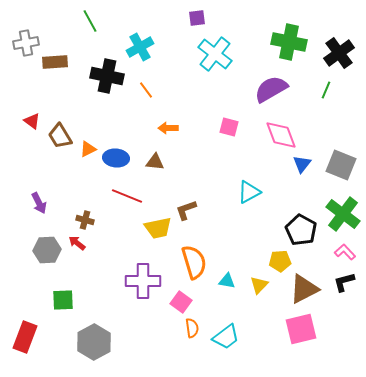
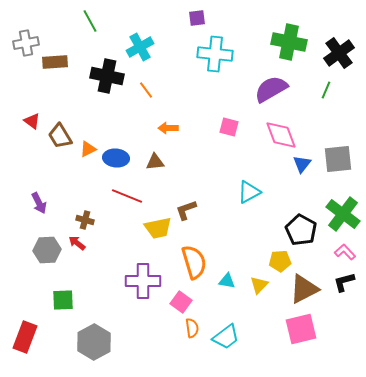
cyan cross at (215, 54): rotated 32 degrees counterclockwise
brown triangle at (155, 162): rotated 12 degrees counterclockwise
gray square at (341, 165): moved 3 px left, 6 px up; rotated 28 degrees counterclockwise
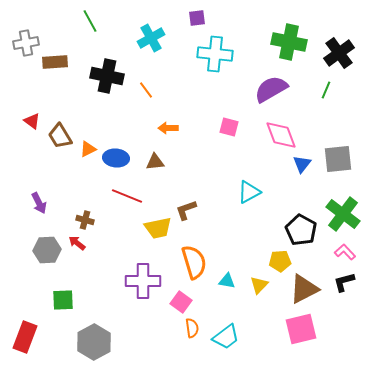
cyan cross at (140, 47): moved 11 px right, 9 px up
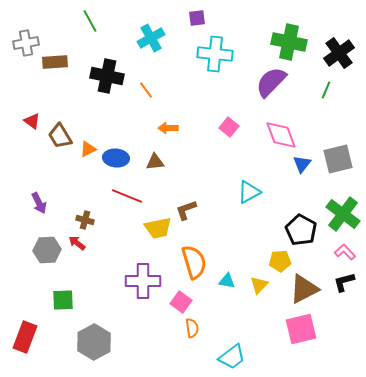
purple semicircle at (271, 89): moved 7 px up; rotated 16 degrees counterclockwise
pink square at (229, 127): rotated 24 degrees clockwise
gray square at (338, 159): rotated 8 degrees counterclockwise
cyan trapezoid at (226, 337): moved 6 px right, 20 px down
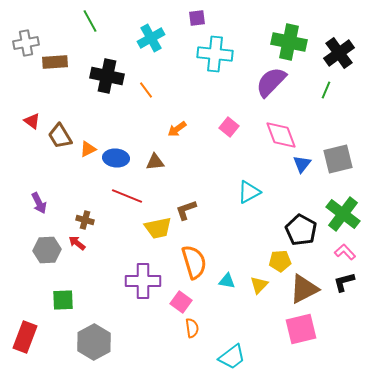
orange arrow at (168, 128): moved 9 px right, 1 px down; rotated 36 degrees counterclockwise
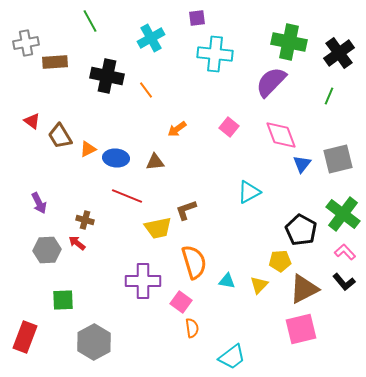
green line at (326, 90): moved 3 px right, 6 px down
black L-shape at (344, 282): rotated 115 degrees counterclockwise
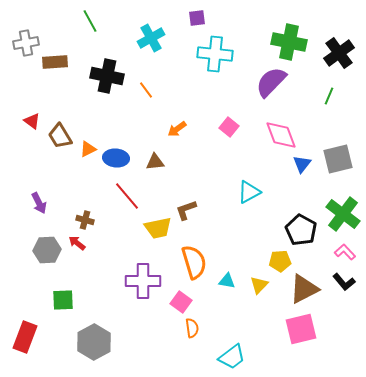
red line at (127, 196): rotated 28 degrees clockwise
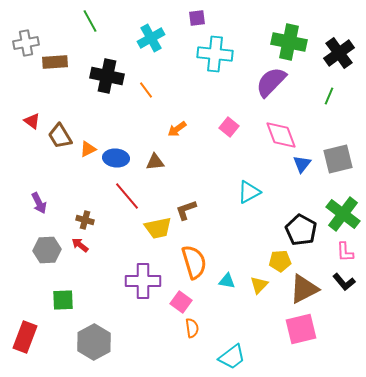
red arrow at (77, 243): moved 3 px right, 2 px down
pink L-shape at (345, 252): rotated 140 degrees counterclockwise
